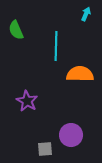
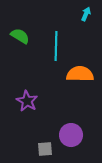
green semicircle: moved 4 px right, 6 px down; rotated 144 degrees clockwise
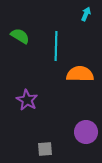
purple star: moved 1 px up
purple circle: moved 15 px right, 3 px up
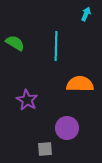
green semicircle: moved 5 px left, 7 px down
orange semicircle: moved 10 px down
purple circle: moved 19 px left, 4 px up
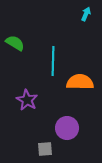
cyan line: moved 3 px left, 15 px down
orange semicircle: moved 2 px up
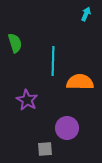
green semicircle: rotated 42 degrees clockwise
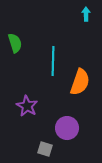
cyan arrow: rotated 24 degrees counterclockwise
orange semicircle: rotated 108 degrees clockwise
purple star: moved 6 px down
gray square: rotated 21 degrees clockwise
